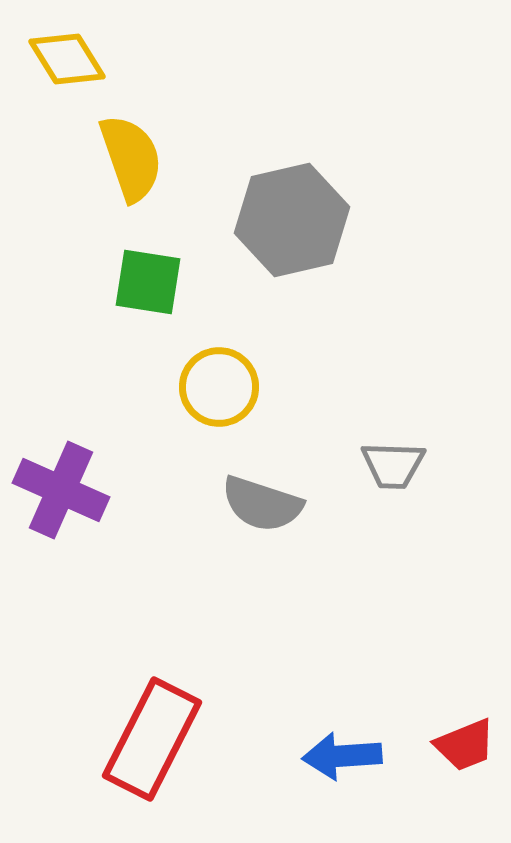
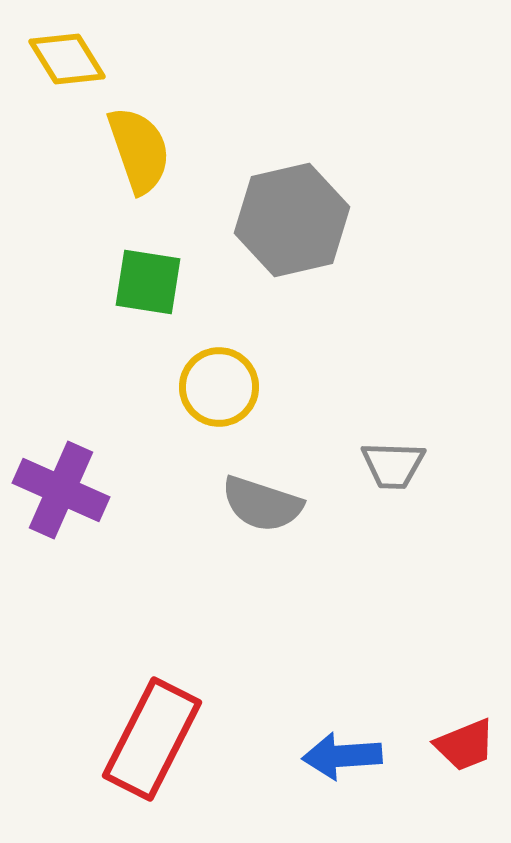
yellow semicircle: moved 8 px right, 8 px up
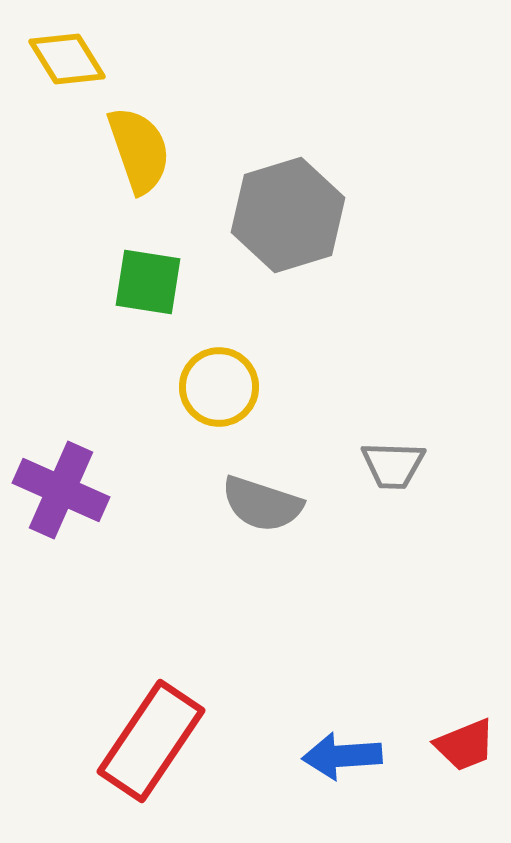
gray hexagon: moved 4 px left, 5 px up; rotated 4 degrees counterclockwise
red rectangle: moved 1 px left, 2 px down; rotated 7 degrees clockwise
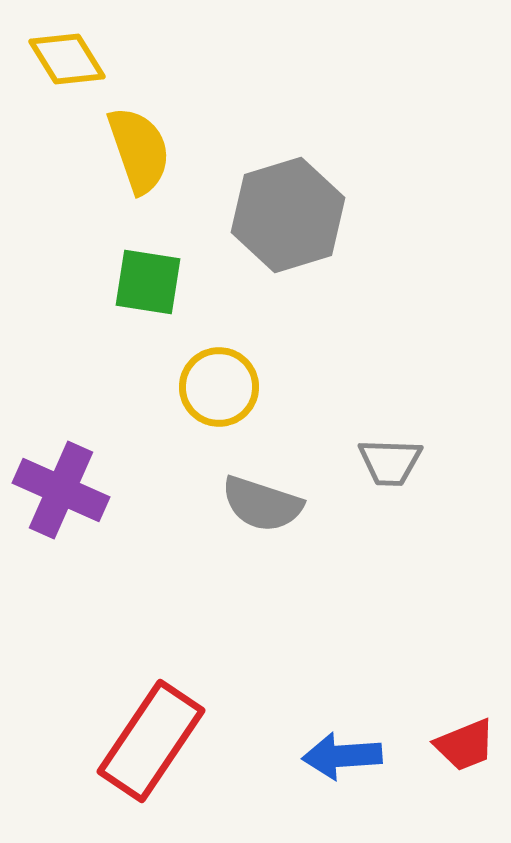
gray trapezoid: moved 3 px left, 3 px up
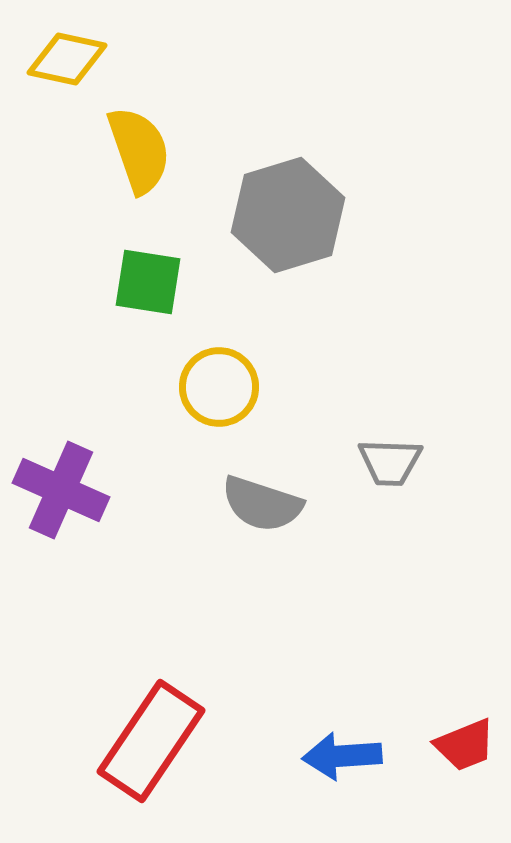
yellow diamond: rotated 46 degrees counterclockwise
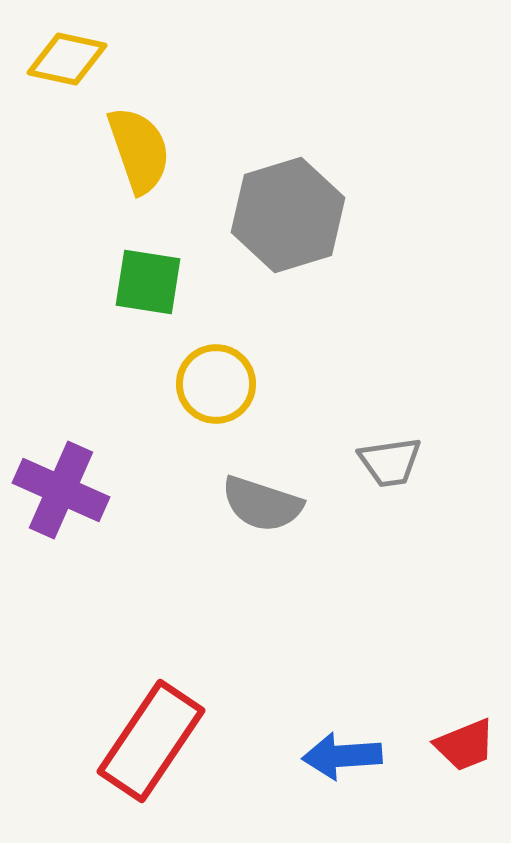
yellow circle: moved 3 px left, 3 px up
gray trapezoid: rotated 10 degrees counterclockwise
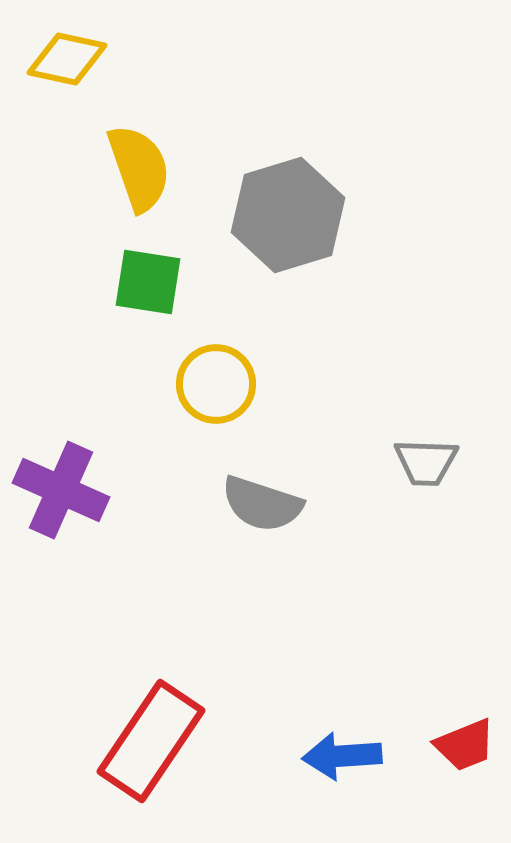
yellow semicircle: moved 18 px down
gray trapezoid: moved 36 px right; rotated 10 degrees clockwise
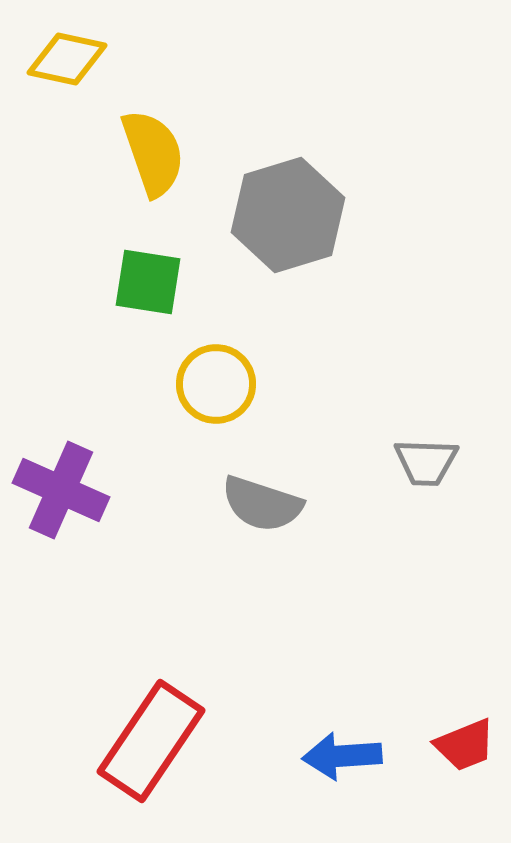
yellow semicircle: moved 14 px right, 15 px up
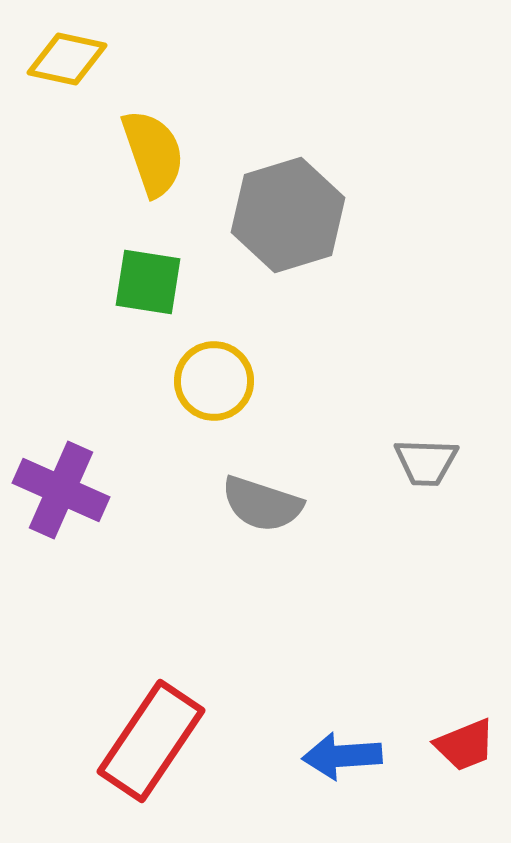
yellow circle: moved 2 px left, 3 px up
